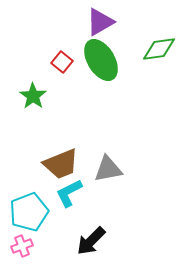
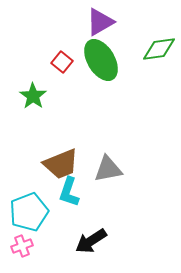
cyan L-shape: moved 1 px up; rotated 44 degrees counterclockwise
black arrow: rotated 12 degrees clockwise
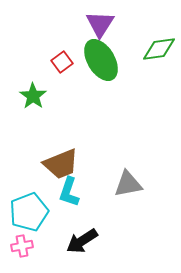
purple triangle: moved 2 px down; rotated 28 degrees counterclockwise
red square: rotated 15 degrees clockwise
gray triangle: moved 20 px right, 15 px down
black arrow: moved 9 px left
pink cross: rotated 10 degrees clockwise
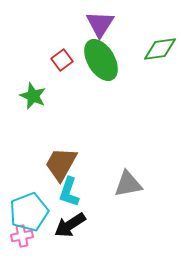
green diamond: moved 1 px right
red square: moved 2 px up
green star: rotated 12 degrees counterclockwise
brown trapezoid: rotated 141 degrees clockwise
black arrow: moved 12 px left, 16 px up
pink cross: moved 10 px up
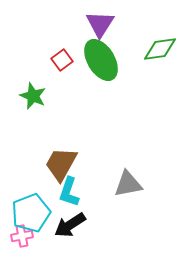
cyan pentagon: moved 2 px right, 1 px down
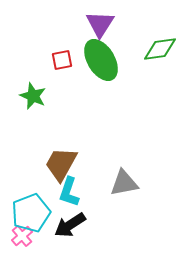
red square: rotated 25 degrees clockwise
gray triangle: moved 4 px left, 1 px up
pink cross: rotated 30 degrees counterclockwise
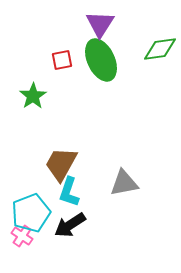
green ellipse: rotated 6 degrees clockwise
green star: rotated 16 degrees clockwise
pink cross: rotated 15 degrees counterclockwise
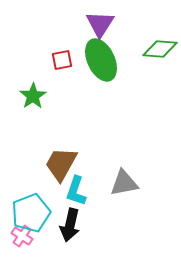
green diamond: rotated 12 degrees clockwise
cyan L-shape: moved 7 px right, 1 px up
black arrow: rotated 44 degrees counterclockwise
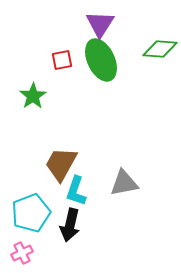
pink cross: moved 17 px down; rotated 30 degrees clockwise
